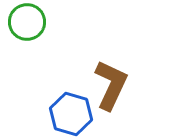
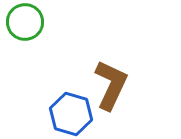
green circle: moved 2 px left
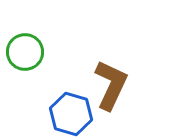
green circle: moved 30 px down
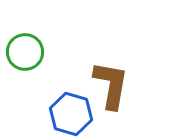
brown L-shape: rotated 15 degrees counterclockwise
